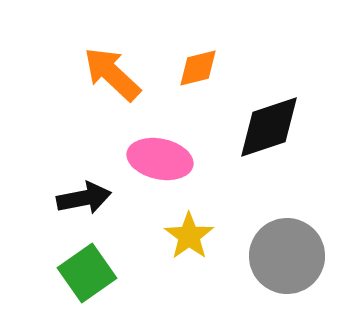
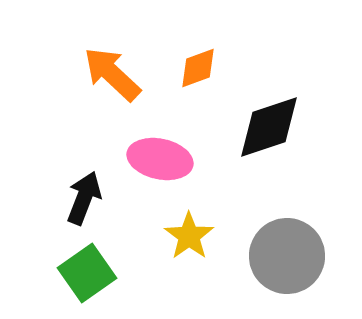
orange diamond: rotated 6 degrees counterclockwise
black arrow: rotated 58 degrees counterclockwise
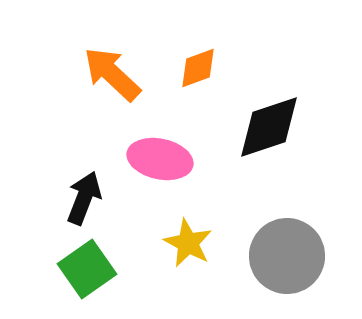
yellow star: moved 1 px left, 7 px down; rotated 9 degrees counterclockwise
green square: moved 4 px up
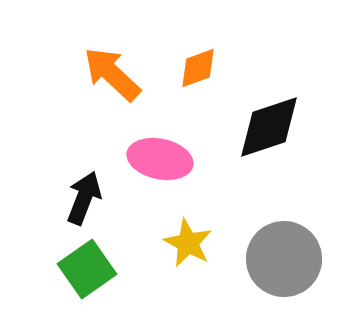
gray circle: moved 3 px left, 3 px down
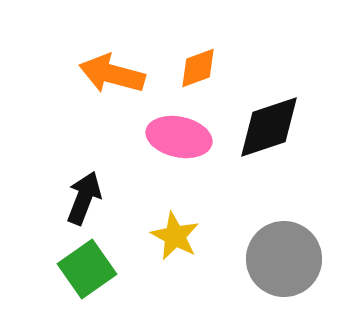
orange arrow: rotated 28 degrees counterclockwise
pink ellipse: moved 19 px right, 22 px up
yellow star: moved 13 px left, 7 px up
